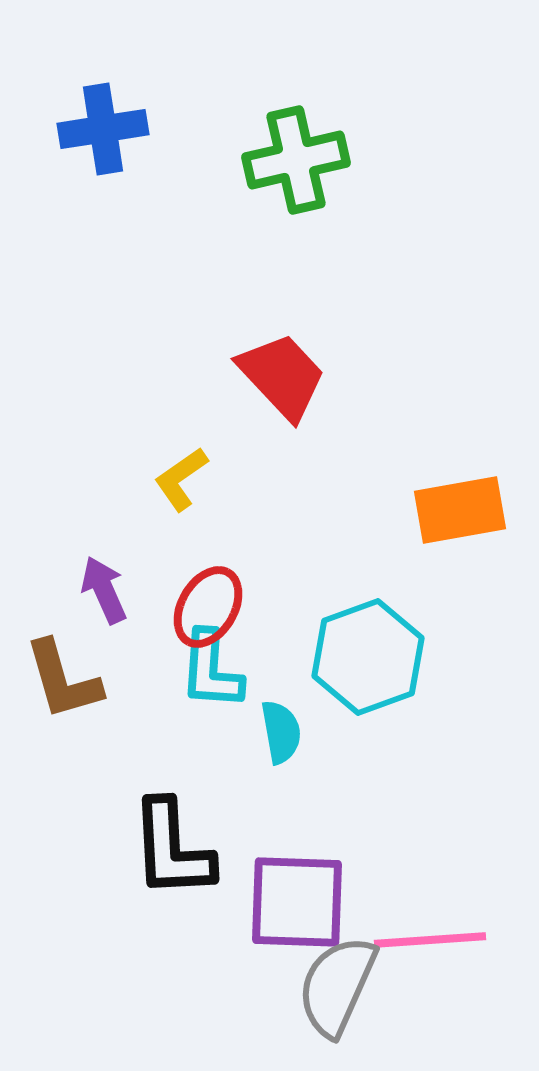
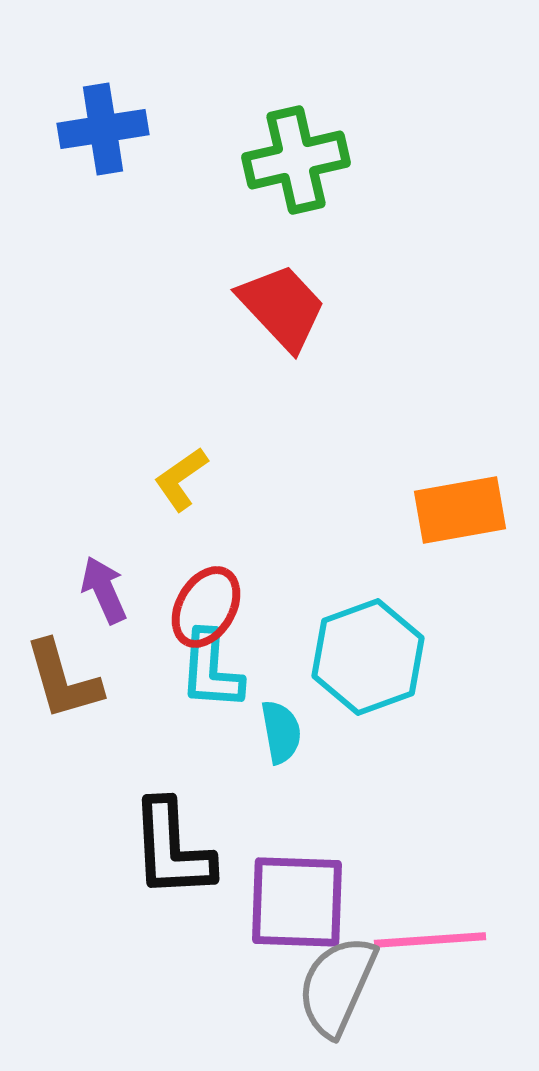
red trapezoid: moved 69 px up
red ellipse: moved 2 px left
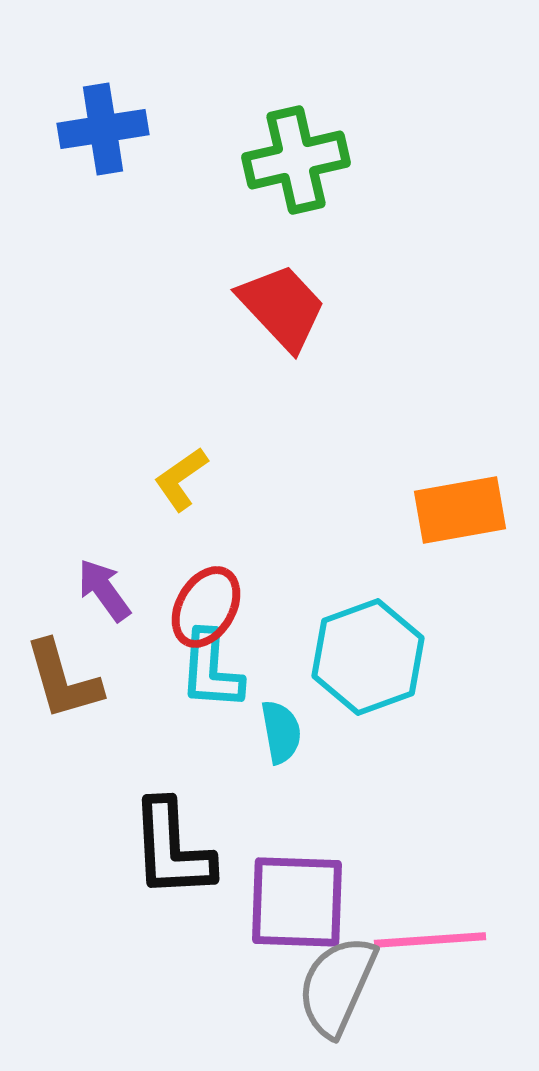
purple arrow: rotated 12 degrees counterclockwise
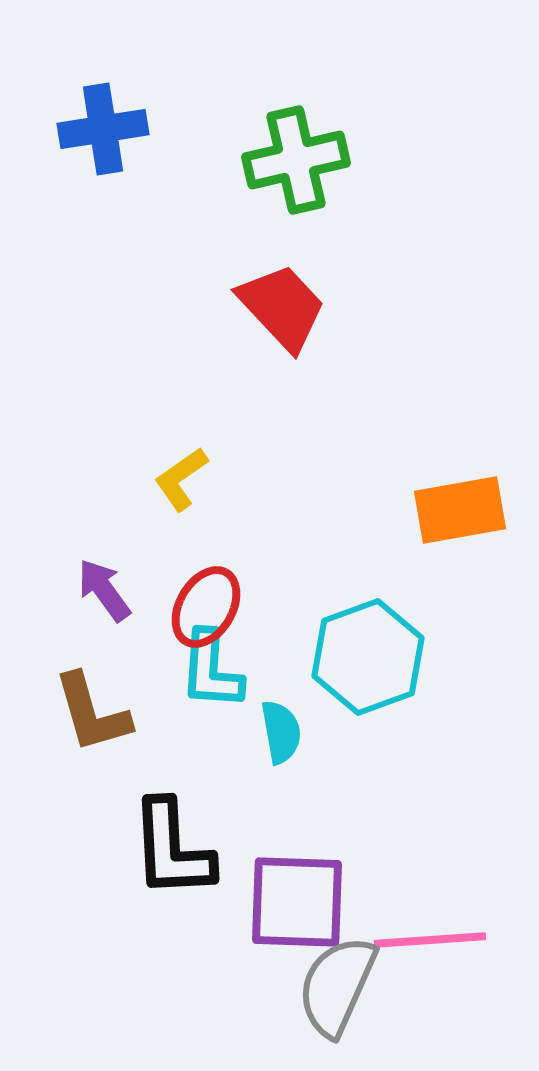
brown L-shape: moved 29 px right, 33 px down
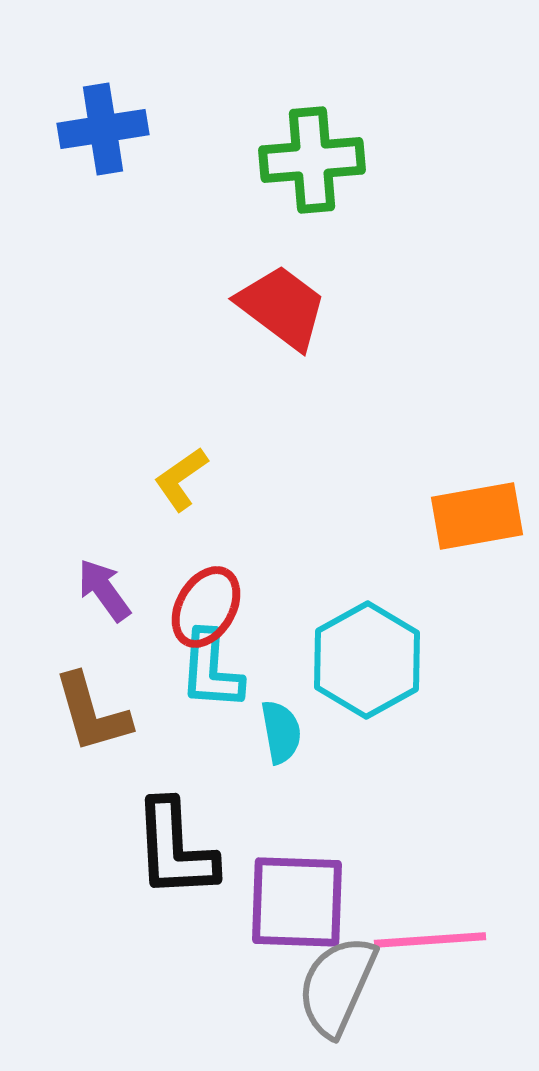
green cross: moved 16 px right; rotated 8 degrees clockwise
red trapezoid: rotated 10 degrees counterclockwise
orange rectangle: moved 17 px right, 6 px down
cyan hexagon: moved 1 px left, 3 px down; rotated 9 degrees counterclockwise
black L-shape: moved 3 px right
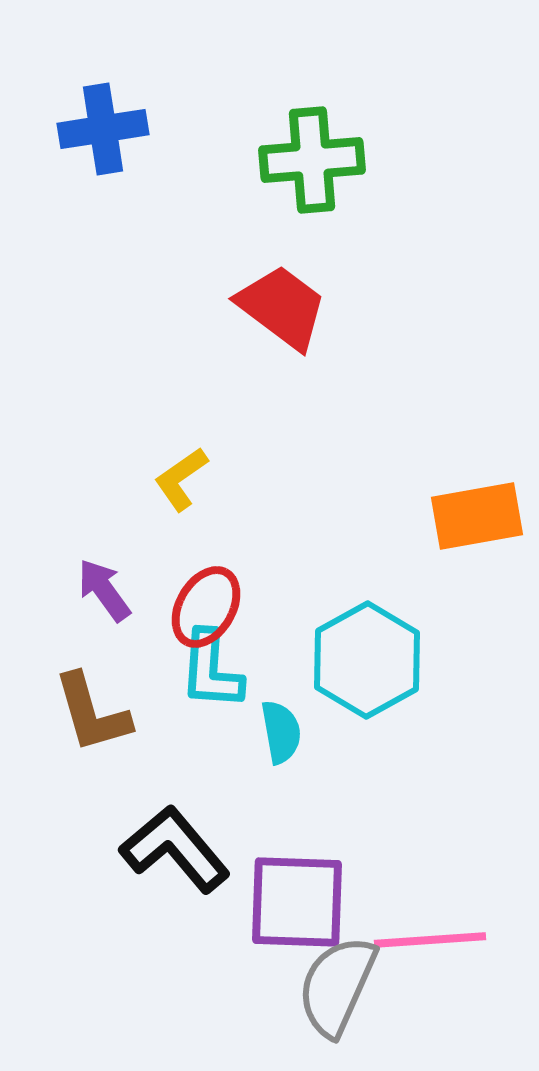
black L-shape: rotated 143 degrees clockwise
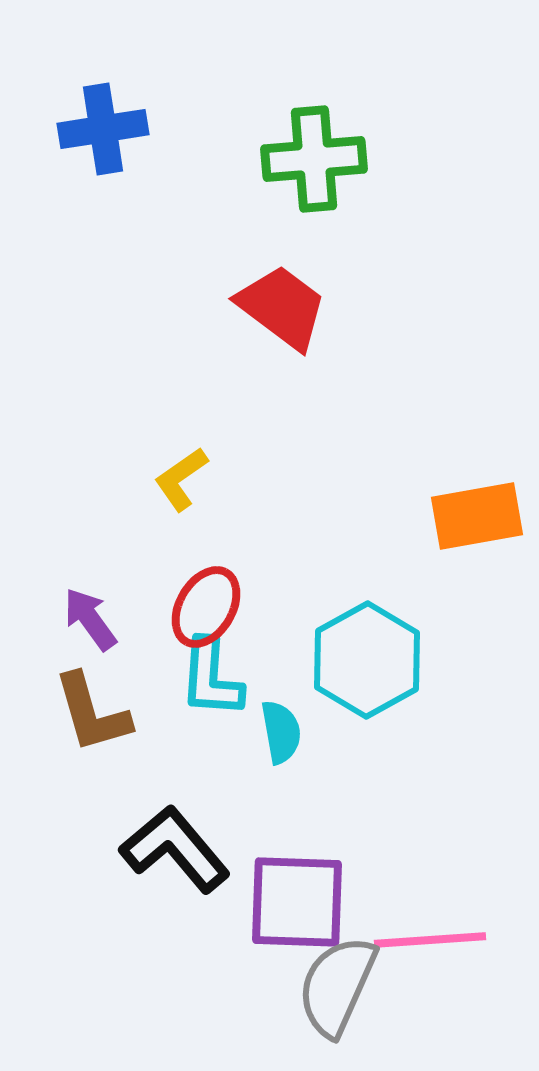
green cross: moved 2 px right, 1 px up
purple arrow: moved 14 px left, 29 px down
cyan L-shape: moved 8 px down
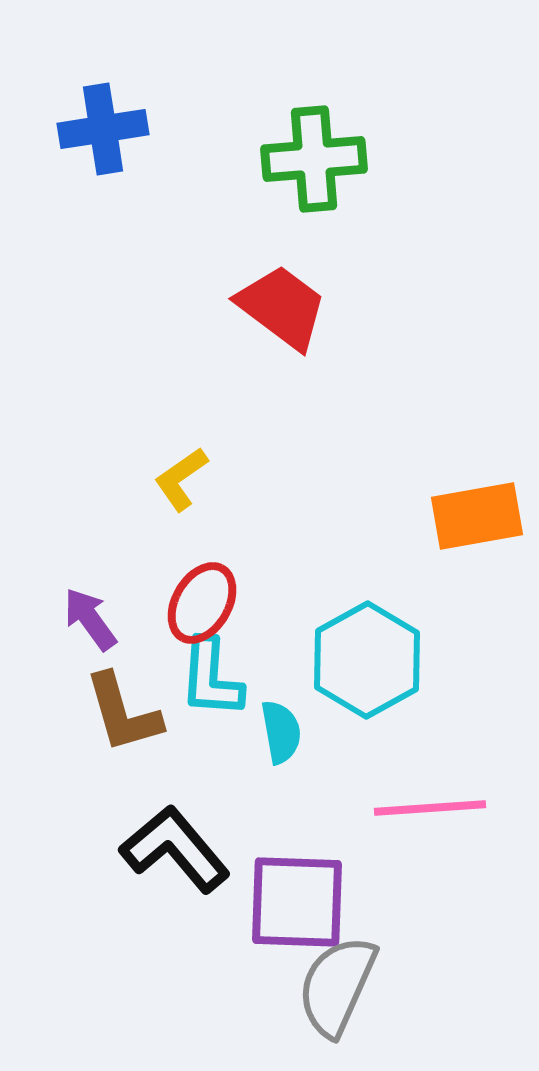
red ellipse: moved 4 px left, 4 px up
brown L-shape: moved 31 px right
pink line: moved 132 px up
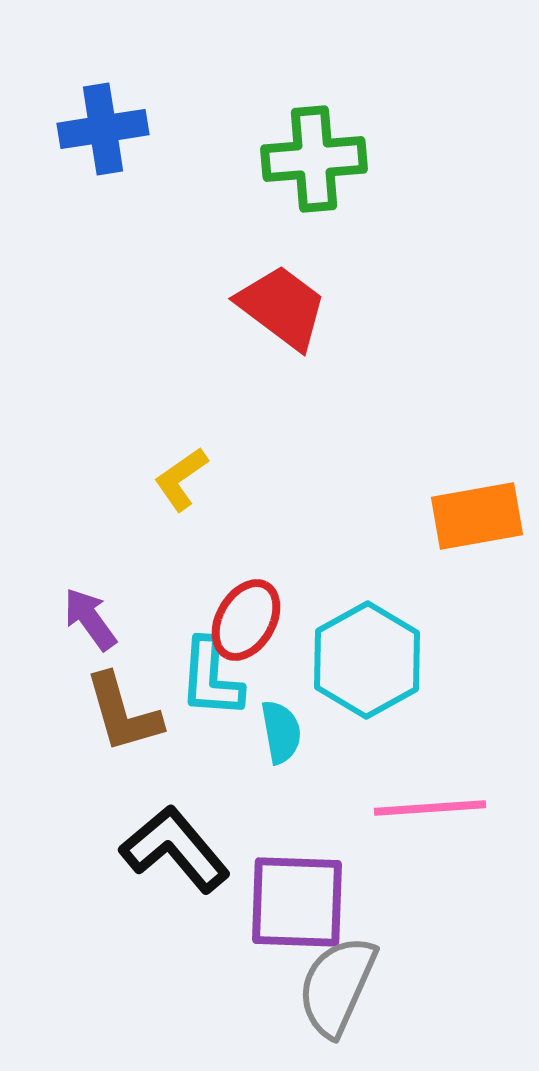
red ellipse: moved 44 px right, 17 px down
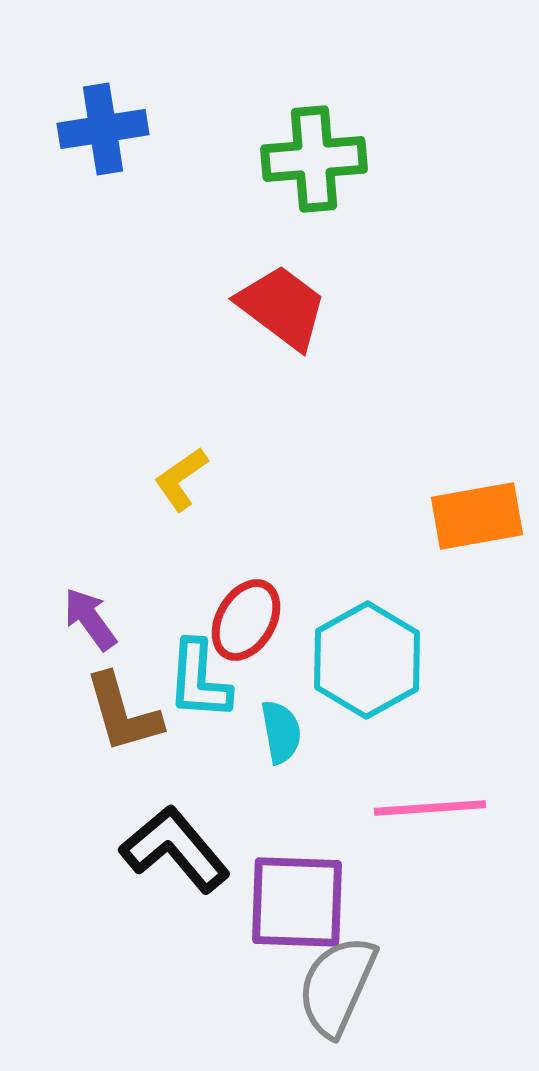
cyan L-shape: moved 12 px left, 2 px down
